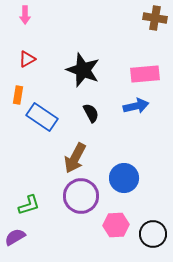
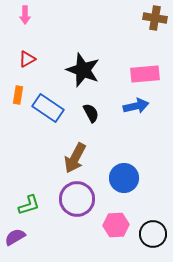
blue rectangle: moved 6 px right, 9 px up
purple circle: moved 4 px left, 3 px down
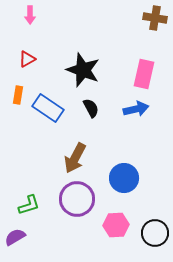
pink arrow: moved 5 px right
pink rectangle: moved 1 px left; rotated 72 degrees counterclockwise
blue arrow: moved 3 px down
black semicircle: moved 5 px up
black circle: moved 2 px right, 1 px up
